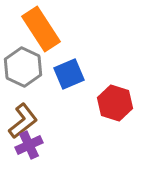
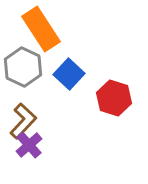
blue square: rotated 24 degrees counterclockwise
red hexagon: moved 1 px left, 5 px up
brown L-shape: rotated 9 degrees counterclockwise
purple cross: rotated 16 degrees counterclockwise
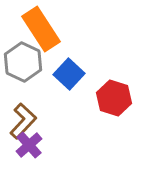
gray hexagon: moved 5 px up
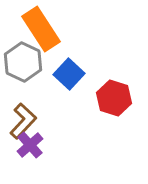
purple cross: moved 1 px right
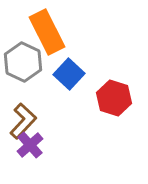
orange rectangle: moved 6 px right, 3 px down; rotated 6 degrees clockwise
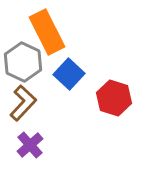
brown L-shape: moved 18 px up
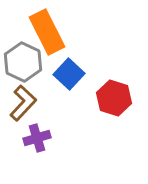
purple cross: moved 7 px right, 7 px up; rotated 24 degrees clockwise
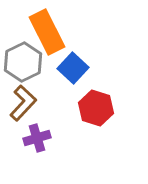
gray hexagon: rotated 9 degrees clockwise
blue square: moved 4 px right, 6 px up
red hexagon: moved 18 px left, 10 px down
